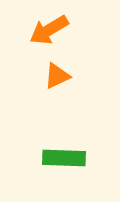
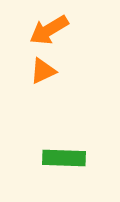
orange triangle: moved 14 px left, 5 px up
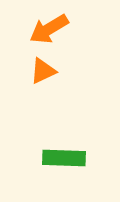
orange arrow: moved 1 px up
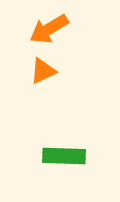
green rectangle: moved 2 px up
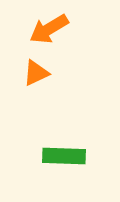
orange triangle: moved 7 px left, 2 px down
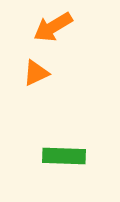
orange arrow: moved 4 px right, 2 px up
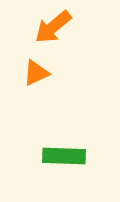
orange arrow: rotated 9 degrees counterclockwise
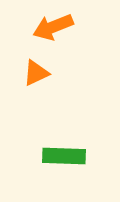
orange arrow: rotated 18 degrees clockwise
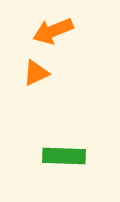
orange arrow: moved 4 px down
